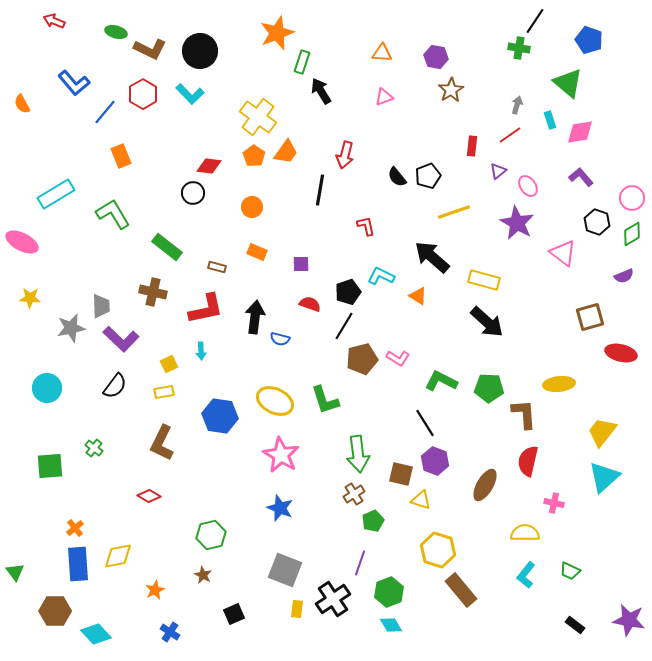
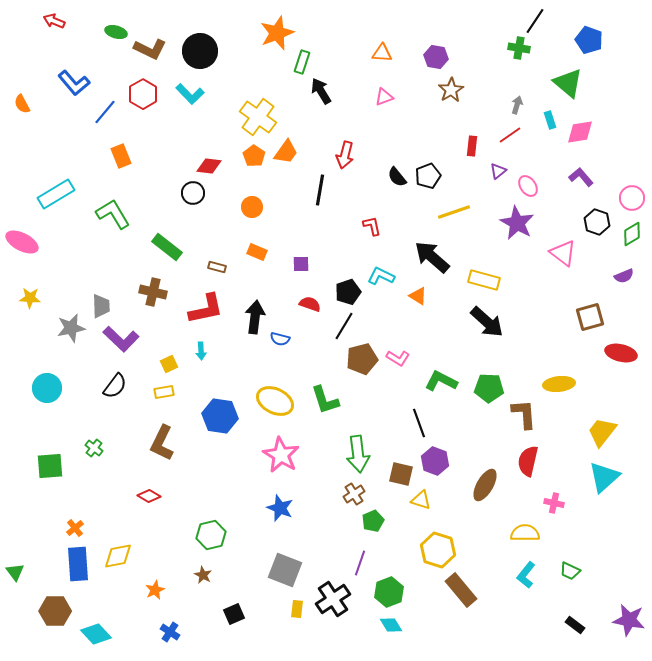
red L-shape at (366, 226): moved 6 px right
black line at (425, 423): moved 6 px left; rotated 12 degrees clockwise
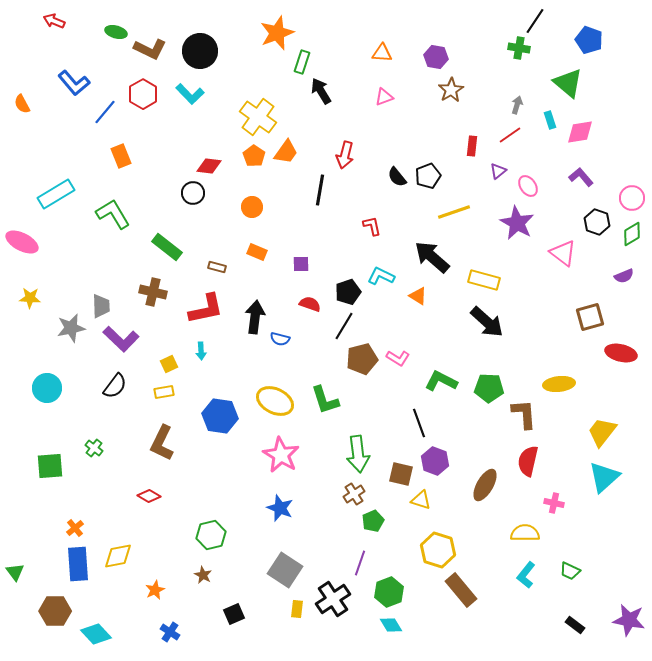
gray square at (285, 570): rotated 12 degrees clockwise
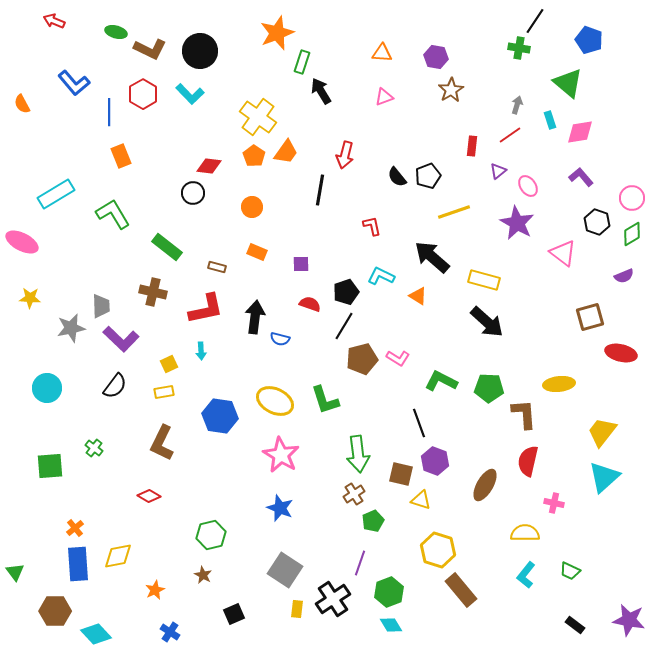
blue line at (105, 112): moved 4 px right; rotated 40 degrees counterclockwise
black pentagon at (348, 292): moved 2 px left
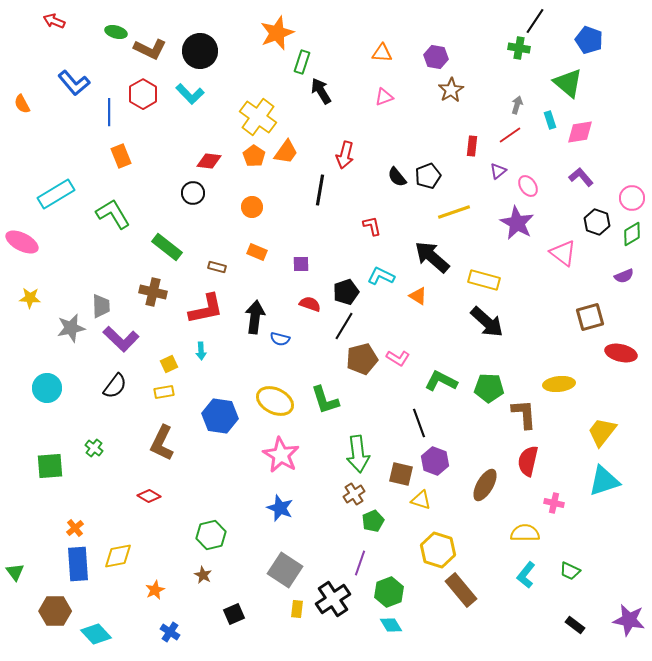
red diamond at (209, 166): moved 5 px up
cyan triangle at (604, 477): moved 4 px down; rotated 24 degrees clockwise
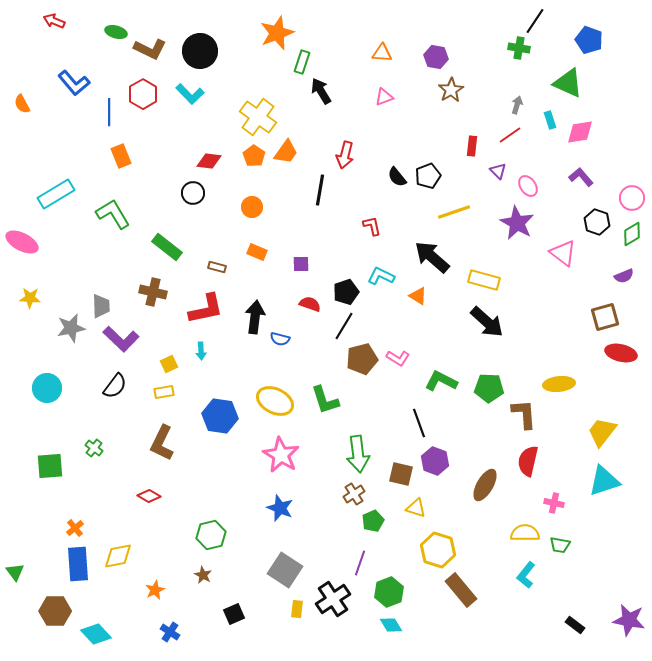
green triangle at (568, 83): rotated 16 degrees counterclockwise
purple triangle at (498, 171): rotated 36 degrees counterclockwise
brown square at (590, 317): moved 15 px right
yellow triangle at (421, 500): moved 5 px left, 8 px down
green trapezoid at (570, 571): moved 10 px left, 26 px up; rotated 15 degrees counterclockwise
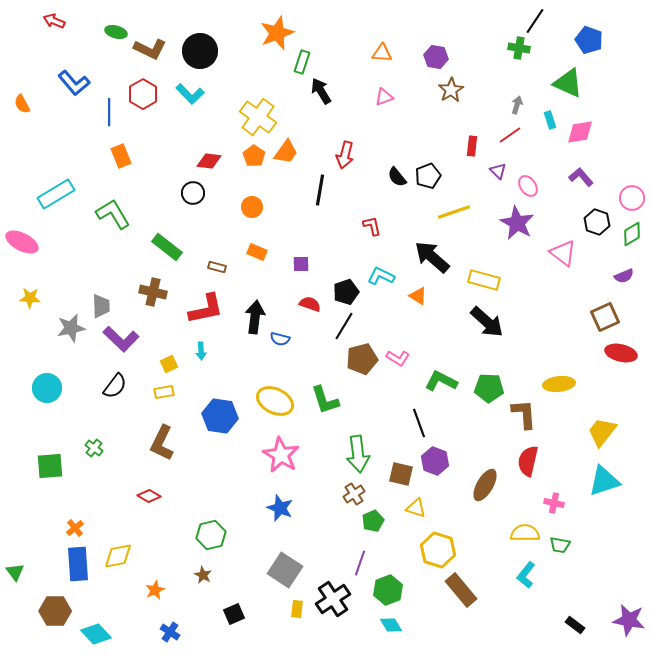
brown square at (605, 317): rotated 8 degrees counterclockwise
green hexagon at (389, 592): moved 1 px left, 2 px up
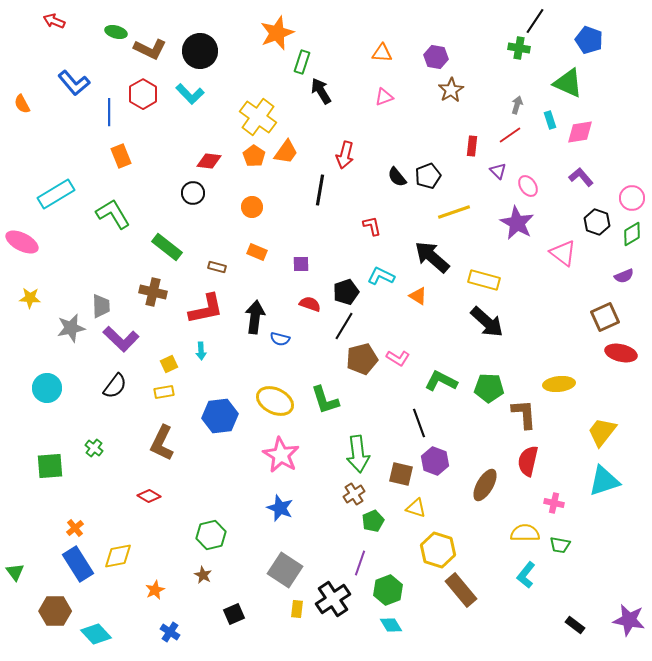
blue hexagon at (220, 416): rotated 16 degrees counterclockwise
blue rectangle at (78, 564): rotated 28 degrees counterclockwise
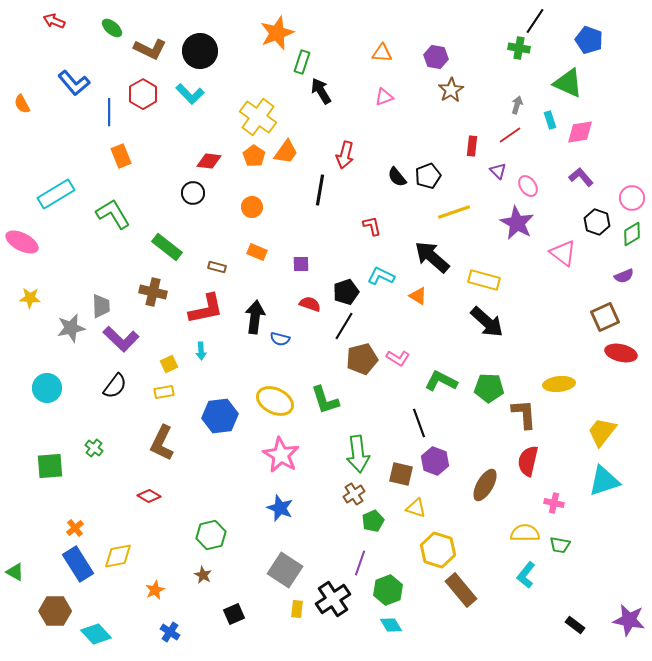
green ellipse at (116, 32): moved 4 px left, 4 px up; rotated 25 degrees clockwise
green triangle at (15, 572): rotated 24 degrees counterclockwise
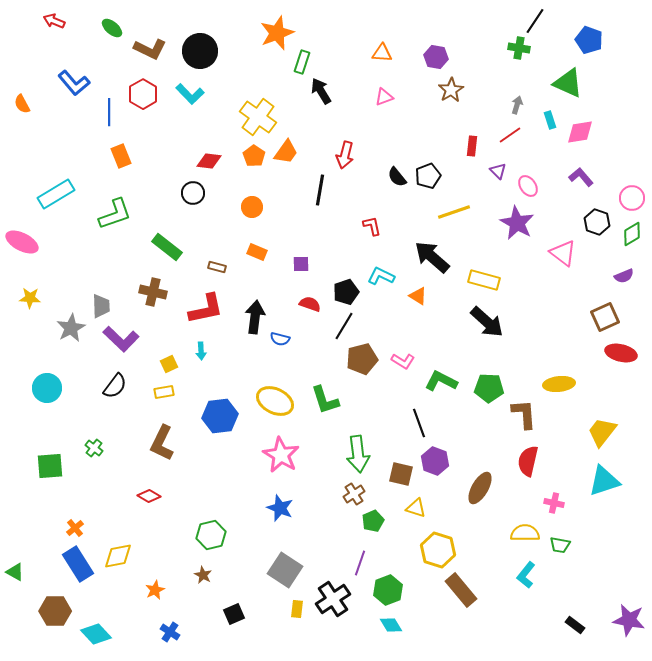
green L-shape at (113, 214): moved 2 px right; rotated 102 degrees clockwise
gray star at (71, 328): rotated 16 degrees counterclockwise
pink L-shape at (398, 358): moved 5 px right, 3 px down
brown ellipse at (485, 485): moved 5 px left, 3 px down
